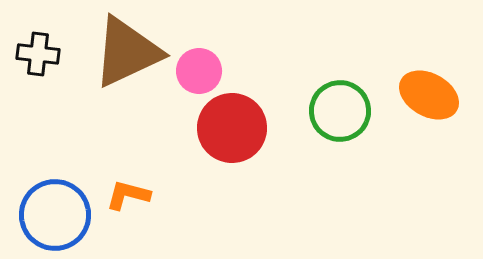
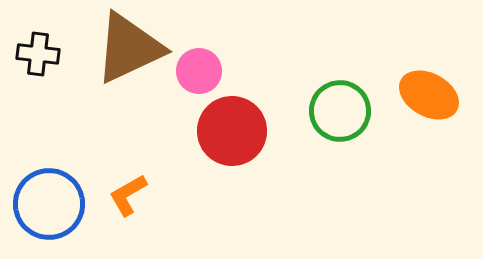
brown triangle: moved 2 px right, 4 px up
red circle: moved 3 px down
orange L-shape: rotated 45 degrees counterclockwise
blue circle: moved 6 px left, 11 px up
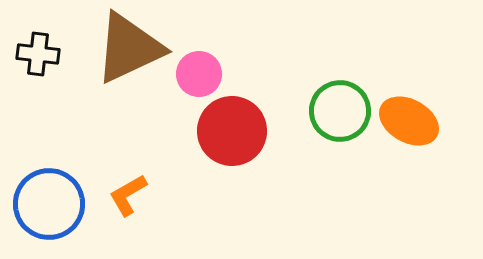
pink circle: moved 3 px down
orange ellipse: moved 20 px left, 26 px down
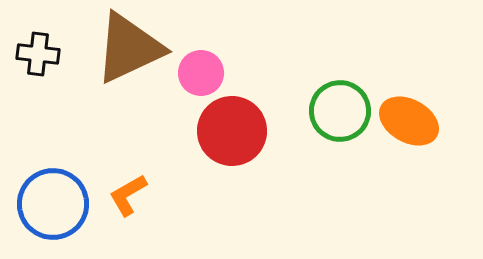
pink circle: moved 2 px right, 1 px up
blue circle: moved 4 px right
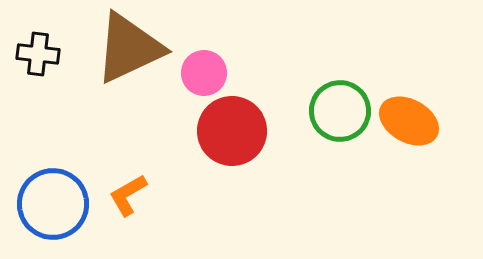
pink circle: moved 3 px right
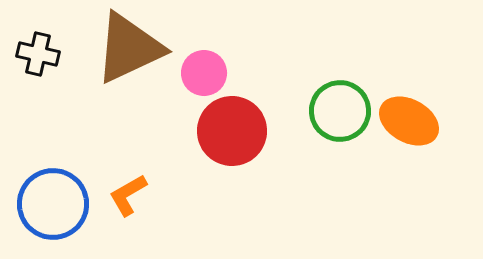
black cross: rotated 6 degrees clockwise
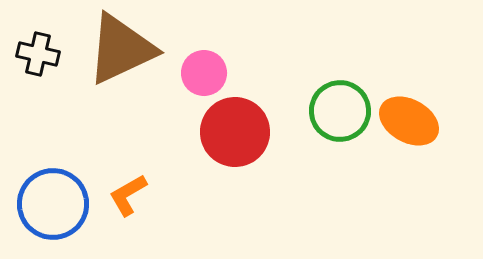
brown triangle: moved 8 px left, 1 px down
red circle: moved 3 px right, 1 px down
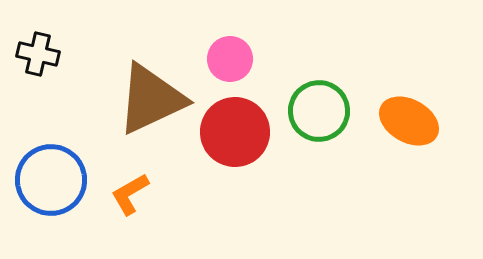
brown triangle: moved 30 px right, 50 px down
pink circle: moved 26 px right, 14 px up
green circle: moved 21 px left
orange L-shape: moved 2 px right, 1 px up
blue circle: moved 2 px left, 24 px up
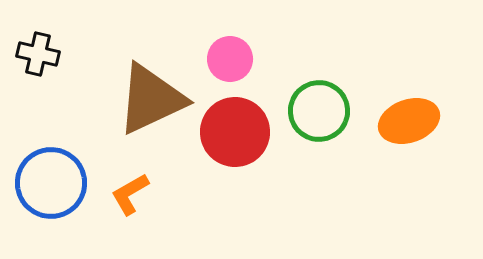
orange ellipse: rotated 48 degrees counterclockwise
blue circle: moved 3 px down
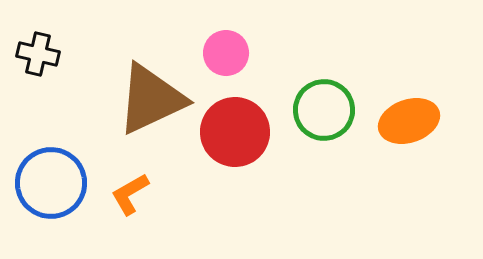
pink circle: moved 4 px left, 6 px up
green circle: moved 5 px right, 1 px up
